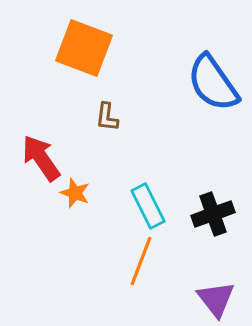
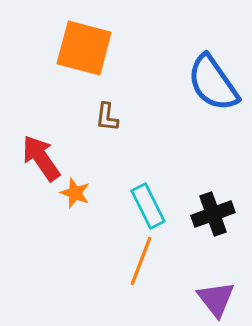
orange square: rotated 6 degrees counterclockwise
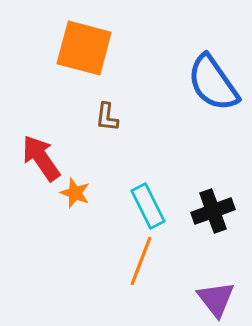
black cross: moved 3 px up
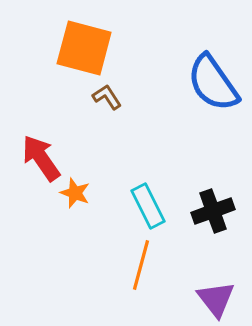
brown L-shape: moved 20 px up; rotated 140 degrees clockwise
orange line: moved 4 px down; rotated 6 degrees counterclockwise
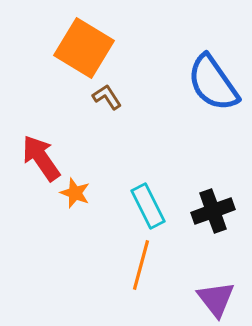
orange square: rotated 16 degrees clockwise
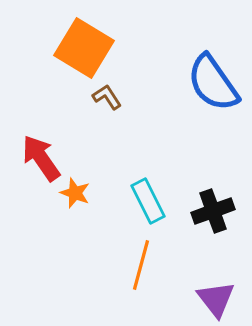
cyan rectangle: moved 5 px up
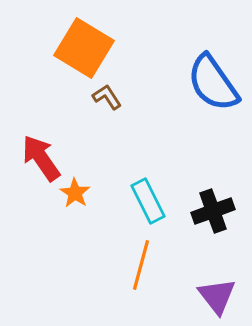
orange star: rotated 12 degrees clockwise
purple triangle: moved 1 px right, 3 px up
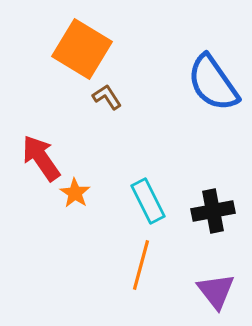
orange square: moved 2 px left, 1 px down
black cross: rotated 9 degrees clockwise
purple triangle: moved 1 px left, 5 px up
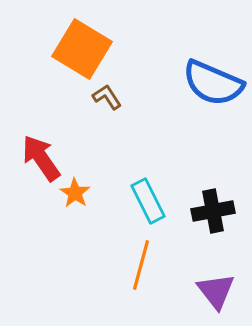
blue semicircle: rotated 32 degrees counterclockwise
